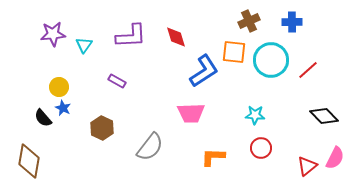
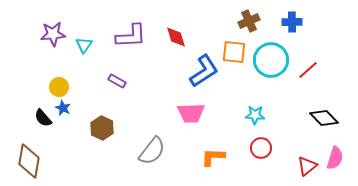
black diamond: moved 2 px down
gray semicircle: moved 2 px right, 4 px down
pink semicircle: rotated 10 degrees counterclockwise
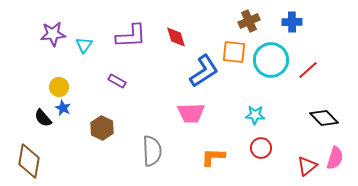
gray semicircle: rotated 40 degrees counterclockwise
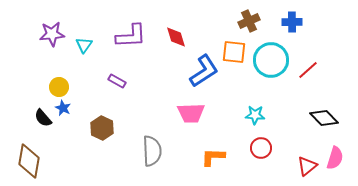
purple star: moved 1 px left
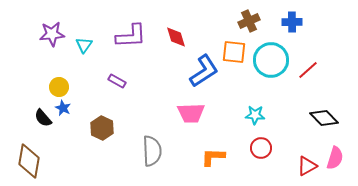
red triangle: rotated 10 degrees clockwise
